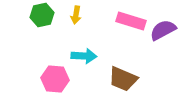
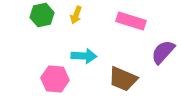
yellow arrow: rotated 12 degrees clockwise
purple semicircle: moved 22 px down; rotated 20 degrees counterclockwise
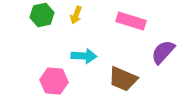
pink hexagon: moved 1 px left, 2 px down
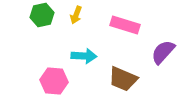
pink rectangle: moved 6 px left, 4 px down
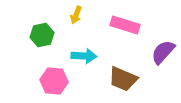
green hexagon: moved 20 px down
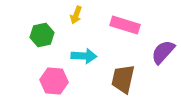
brown trapezoid: rotated 80 degrees clockwise
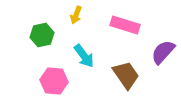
cyan arrow: rotated 50 degrees clockwise
brown trapezoid: moved 3 px right, 4 px up; rotated 132 degrees clockwise
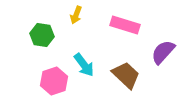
green hexagon: rotated 20 degrees clockwise
cyan arrow: moved 9 px down
brown trapezoid: rotated 12 degrees counterclockwise
pink hexagon: rotated 24 degrees counterclockwise
